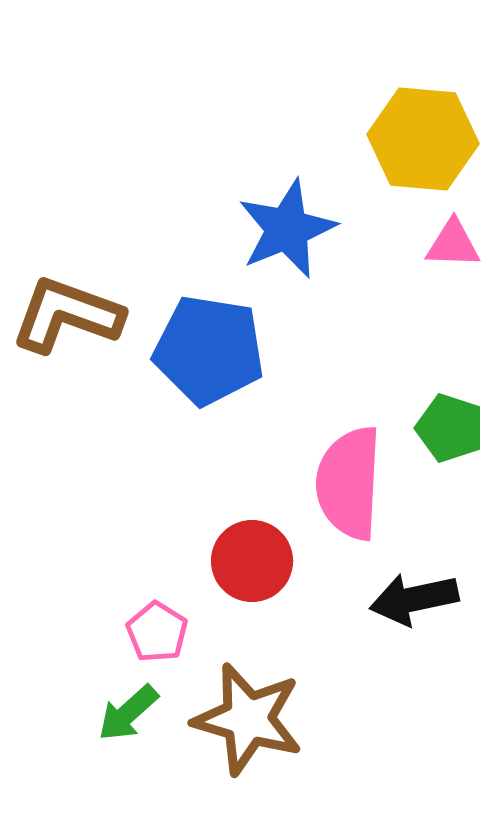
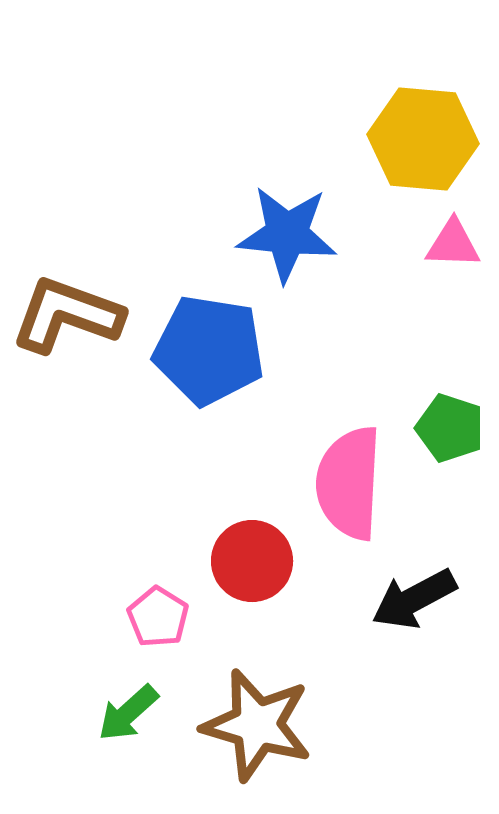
blue star: moved 5 px down; rotated 28 degrees clockwise
black arrow: rotated 16 degrees counterclockwise
pink pentagon: moved 1 px right, 15 px up
brown star: moved 9 px right, 6 px down
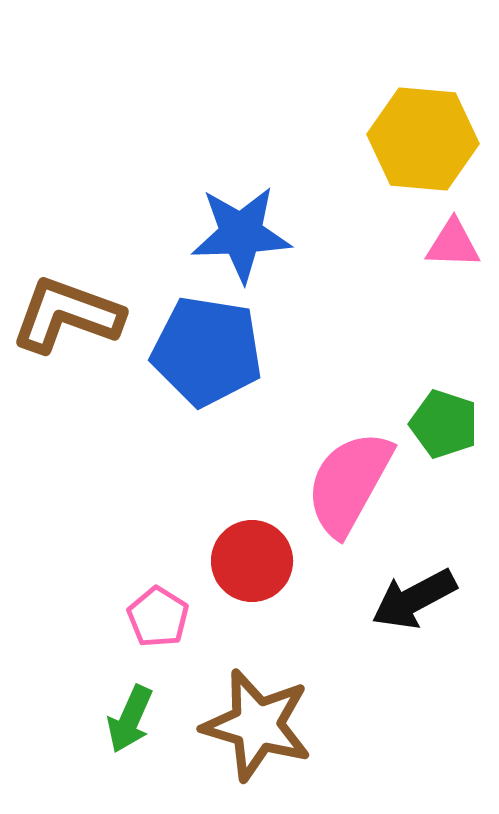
blue star: moved 46 px left; rotated 8 degrees counterclockwise
blue pentagon: moved 2 px left, 1 px down
green pentagon: moved 6 px left, 4 px up
pink semicircle: rotated 26 degrees clockwise
green arrow: moved 2 px right, 6 px down; rotated 24 degrees counterclockwise
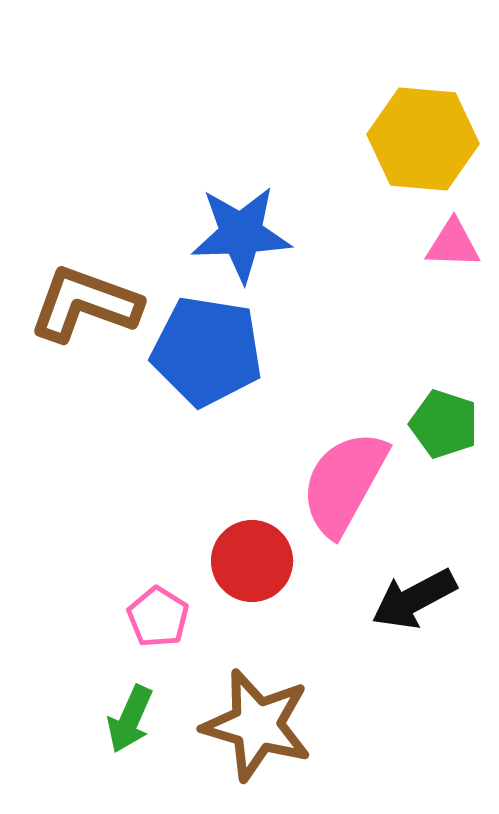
brown L-shape: moved 18 px right, 11 px up
pink semicircle: moved 5 px left
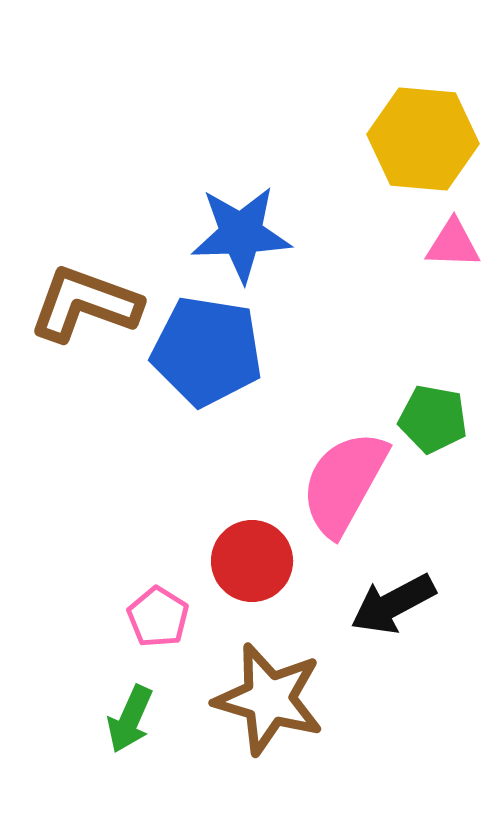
green pentagon: moved 11 px left, 5 px up; rotated 8 degrees counterclockwise
black arrow: moved 21 px left, 5 px down
brown star: moved 12 px right, 26 px up
